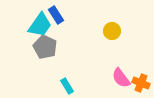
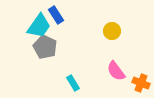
cyan trapezoid: moved 1 px left, 1 px down
pink semicircle: moved 5 px left, 7 px up
cyan rectangle: moved 6 px right, 3 px up
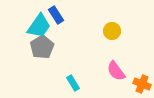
gray pentagon: moved 3 px left; rotated 15 degrees clockwise
orange cross: moved 1 px right, 1 px down
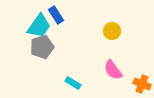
gray pentagon: rotated 15 degrees clockwise
pink semicircle: moved 3 px left, 1 px up
cyan rectangle: rotated 28 degrees counterclockwise
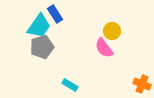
blue rectangle: moved 1 px left, 1 px up
pink semicircle: moved 9 px left, 22 px up
cyan rectangle: moved 3 px left, 2 px down
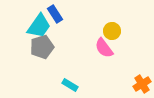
orange cross: rotated 36 degrees clockwise
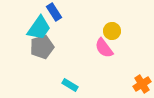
blue rectangle: moved 1 px left, 2 px up
cyan trapezoid: moved 2 px down
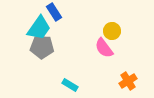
gray pentagon: rotated 20 degrees clockwise
orange cross: moved 14 px left, 3 px up
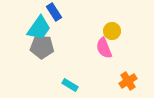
pink semicircle: rotated 15 degrees clockwise
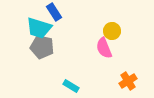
cyan trapezoid: rotated 72 degrees clockwise
gray pentagon: rotated 10 degrees clockwise
cyan rectangle: moved 1 px right, 1 px down
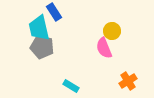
cyan trapezoid: rotated 60 degrees clockwise
